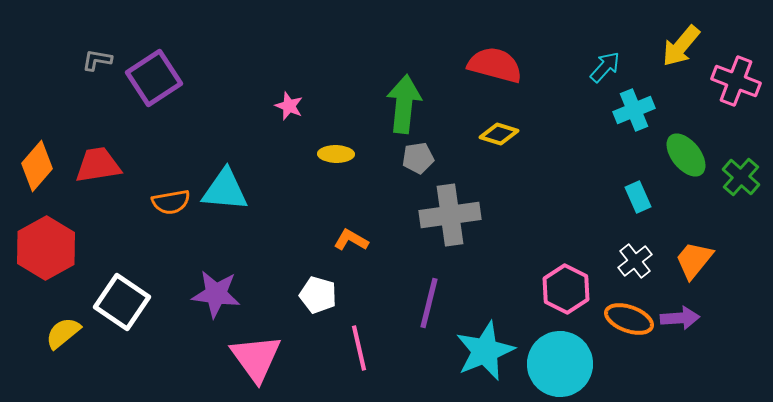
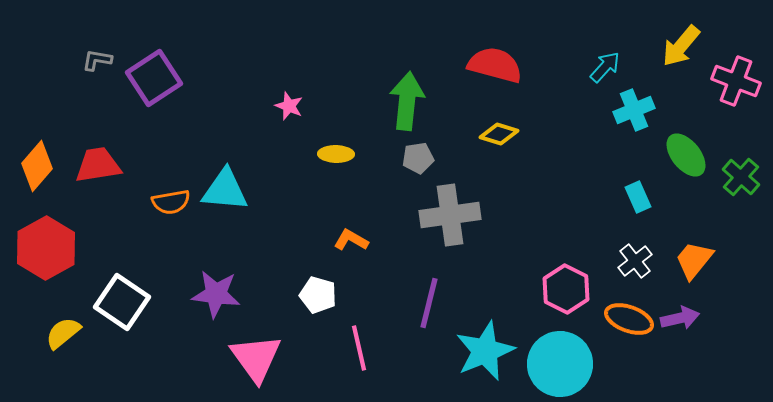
green arrow: moved 3 px right, 3 px up
purple arrow: rotated 9 degrees counterclockwise
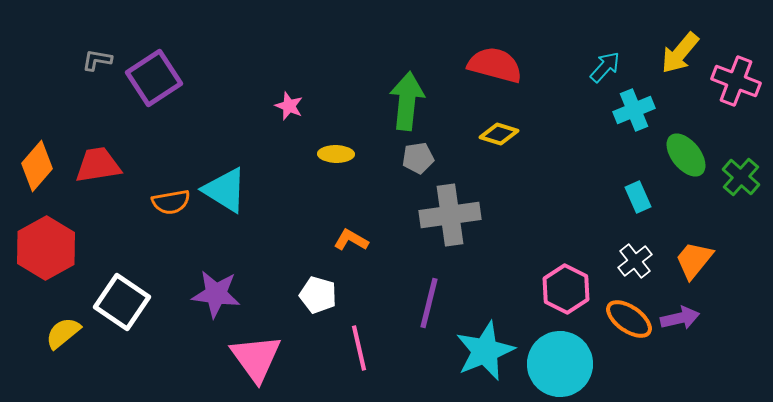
yellow arrow: moved 1 px left, 7 px down
cyan triangle: rotated 27 degrees clockwise
orange ellipse: rotated 15 degrees clockwise
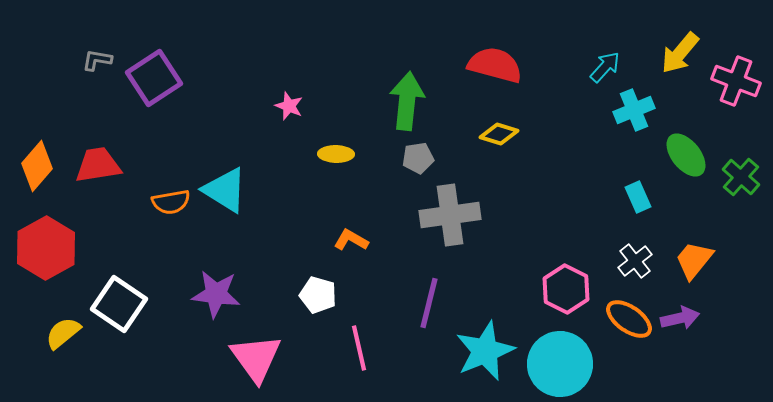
white square: moved 3 px left, 2 px down
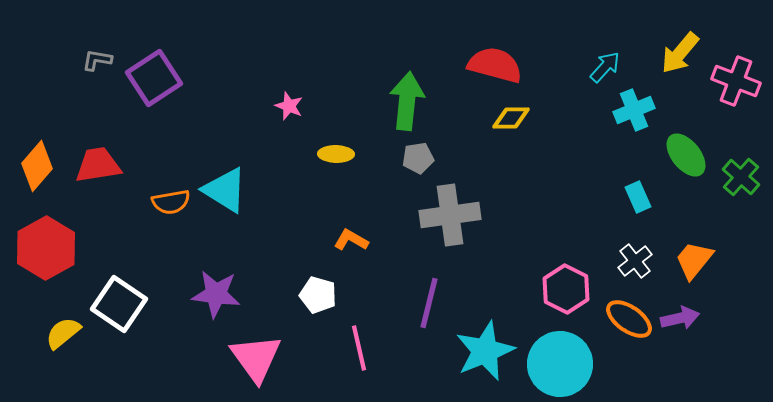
yellow diamond: moved 12 px right, 16 px up; rotated 18 degrees counterclockwise
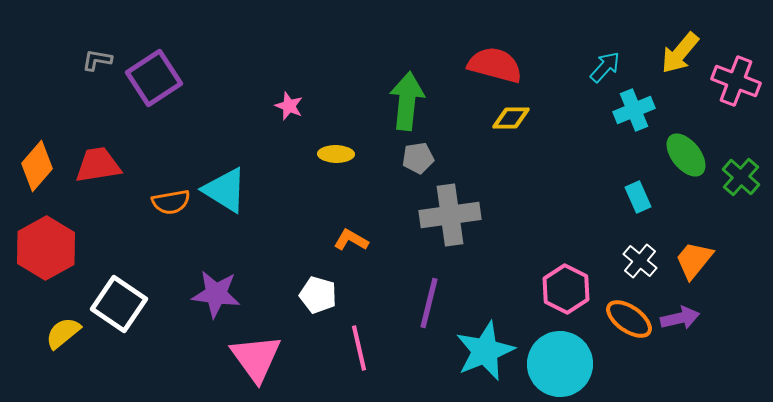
white cross: moved 5 px right; rotated 12 degrees counterclockwise
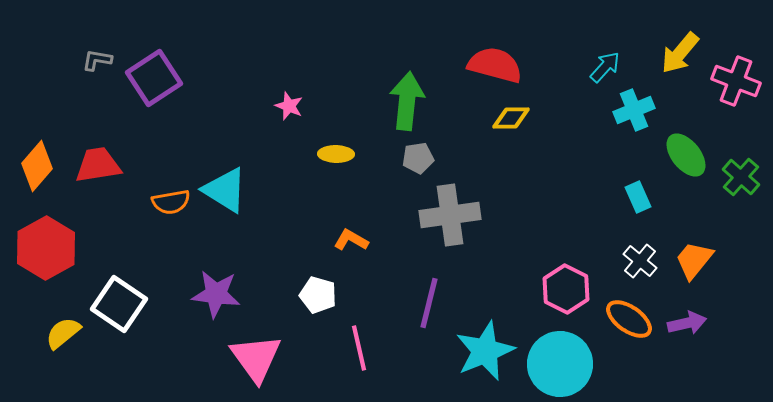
purple arrow: moved 7 px right, 5 px down
